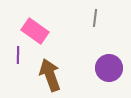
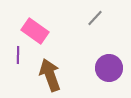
gray line: rotated 36 degrees clockwise
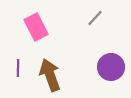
pink rectangle: moved 1 px right, 4 px up; rotated 28 degrees clockwise
purple line: moved 13 px down
purple circle: moved 2 px right, 1 px up
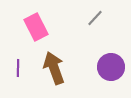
brown arrow: moved 4 px right, 7 px up
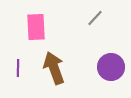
pink rectangle: rotated 24 degrees clockwise
